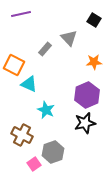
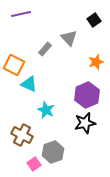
black square: rotated 24 degrees clockwise
orange star: moved 2 px right; rotated 14 degrees counterclockwise
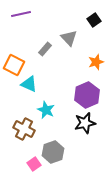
brown cross: moved 2 px right, 6 px up
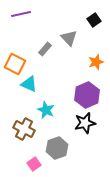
orange square: moved 1 px right, 1 px up
gray hexagon: moved 4 px right, 4 px up
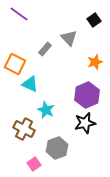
purple line: moved 2 px left; rotated 48 degrees clockwise
orange star: moved 1 px left
cyan triangle: moved 1 px right
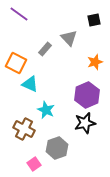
black square: rotated 24 degrees clockwise
orange square: moved 1 px right, 1 px up
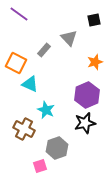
gray rectangle: moved 1 px left, 1 px down
pink square: moved 6 px right, 2 px down; rotated 16 degrees clockwise
